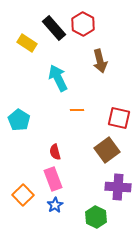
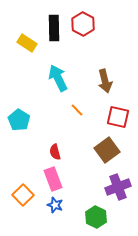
black rectangle: rotated 40 degrees clockwise
brown arrow: moved 5 px right, 20 px down
orange line: rotated 48 degrees clockwise
red square: moved 1 px left, 1 px up
purple cross: rotated 25 degrees counterclockwise
blue star: rotated 21 degrees counterclockwise
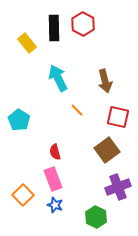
yellow rectangle: rotated 18 degrees clockwise
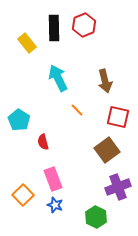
red hexagon: moved 1 px right, 1 px down; rotated 10 degrees clockwise
red semicircle: moved 12 px left, 10 px up
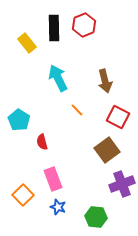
red square: rotated 15 degrees clockwise
red semicircle: moved 1 px left
purple cross: moved 4 px right, 3 px up
blue star: moved 3 px right, 2 px down
green hexagon: rotated 20 degrees counterclockwise
